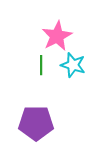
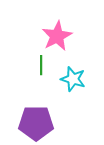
cyan star: moved 14 px down
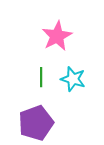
green line: moved 12 px down
purple pentagon: rotated 20 degrees counterclockwise
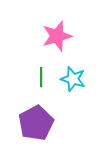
pink star: rotated 12 degrees clockwise
purple pentagon: rotated 8 degrees counterclockwise
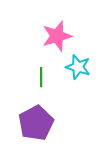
cyan star: moved 5 px right, 12 px up
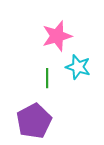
green line: moved 6 px right, 1 px down
purple pentagon: moved 2 px left, 2 px up
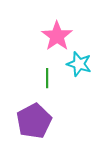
pink star: rotated 20 degrees counterclockwise
cyan star: moved 1 px right, 3 px up
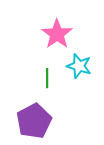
pink star: moved 2 px up
cyan star: moved 2 px down
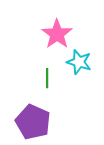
cyan star: moved 4 px up
purple pentagon: moved 1 px left, 1 px down; rotated 20 degrees counterclockwise
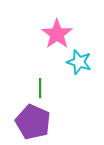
green line: moved 7 px left, 10 px down
